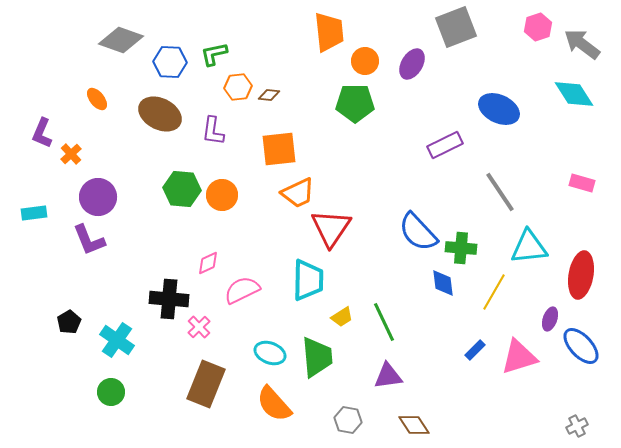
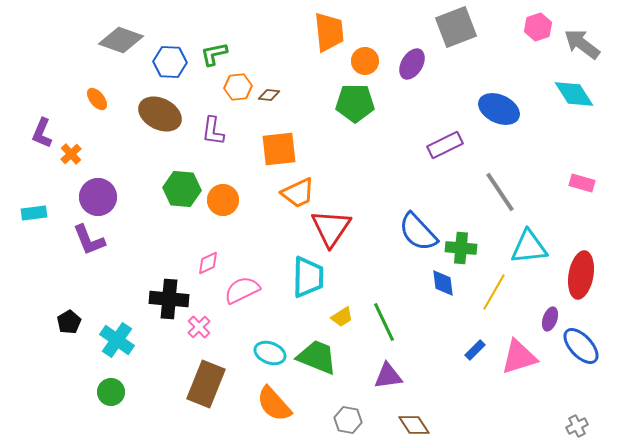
orange circle at (222, 195): moved 1 px right, 5 px down
cyan trapezoid at (308, 280): moved 3 px up
green trapezoid at (317, 357): rotated 63 degrees counterclockwise
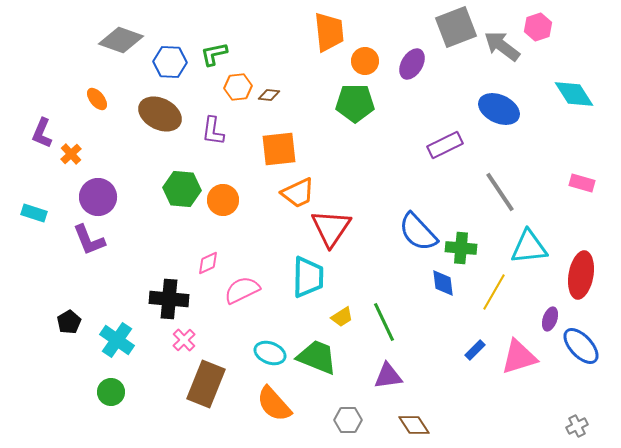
gray arrow at (582, 44): moved 80 px left, 2 px down
cyan rectangle at (34, 213): rotated 25 degrees clockwise
pink cross at (199, 327): moved 15 px left, 13 px down
gray hexagon at (348, 420): rotated 12 degrees counterclockwise
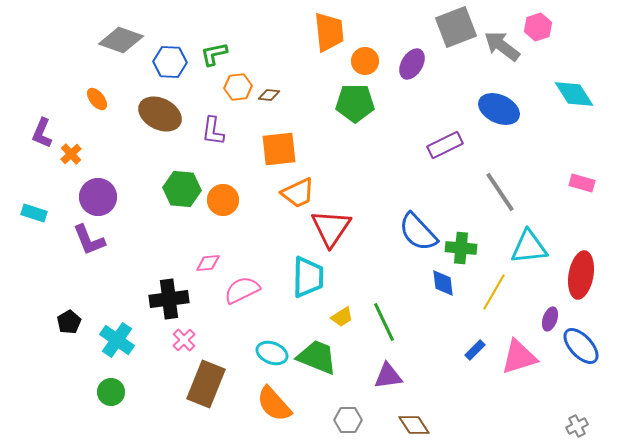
pink diamond at (208, 263): rotated 20 degrees clockwise
black cross at (169, 299): rotated 12 degrees counterclockwise
cyan ellipse at (270, 353): moved 2 px right
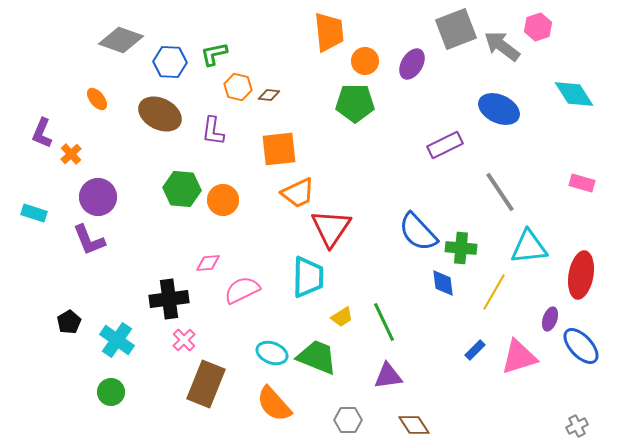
gray square at (456, 27): moved 2 px down
orange hexagon at (238, 87): rotated 20 degrees clockwise
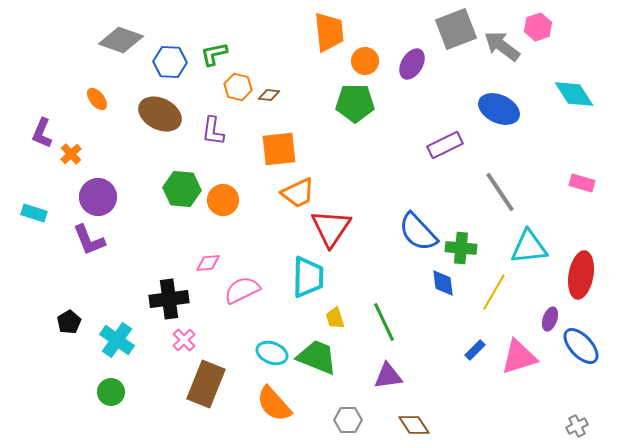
yellow trapezoid at (342, 317): moved 7 px left, 1 px down; rotated 105 degrees clockwise
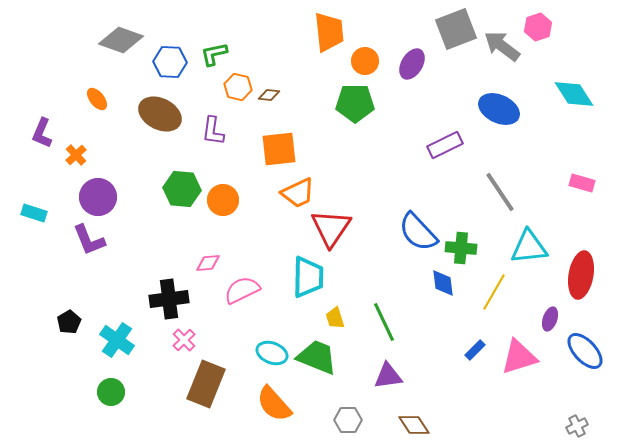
orange cross at (71, 154): moved 5 px right, 1 px down
blue ellipse at (581, 346): moved 4 px right, 5 px down
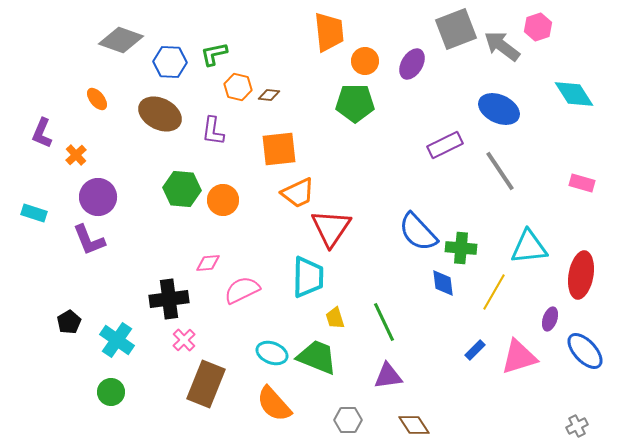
gray line at (500, 192): moved 21 px up
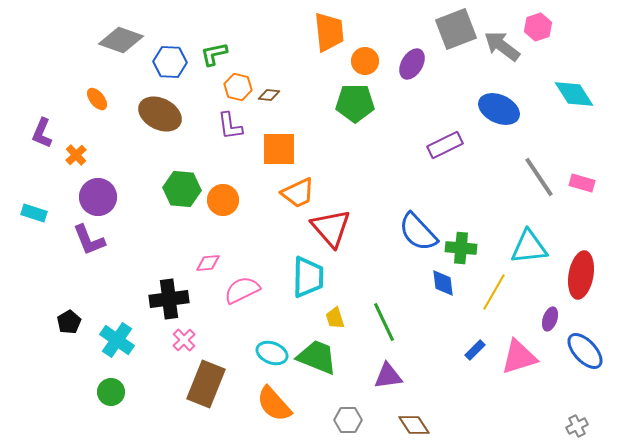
purple L-shape at (213, 131): moved 17 px right, 5 px up; rotated 16 degrees counterclockwise
orange square at (279, 149): rotated 6 degrees clockwise
gray line at (500, 171): moved 39 px right, 6 px down
red triangle at (331, 228): rotated 15 degrees counterclockwise
